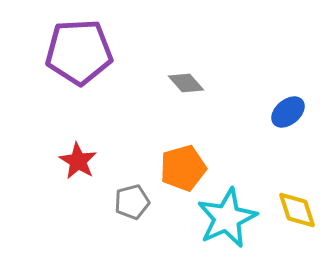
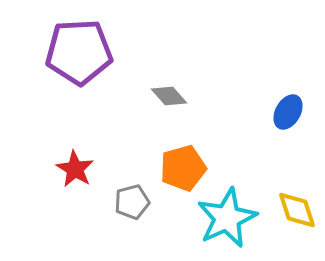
gray diamond: moved 17 px left, 13 px down
blue ellipse: rotated 20 degrees counterclockwise
red star: moved 3 px left, 8 px down
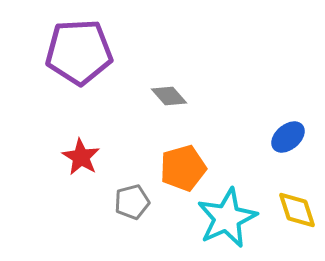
blue ellipse: moved 25 px down; rotated 20 degrees clockwise
red star: moved 6 px right, 12 px up
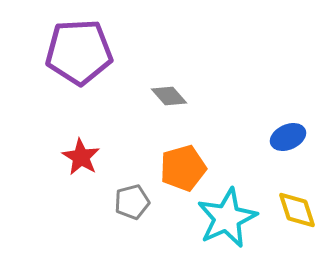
blue ellipse: rotated 16 degrees clockwise
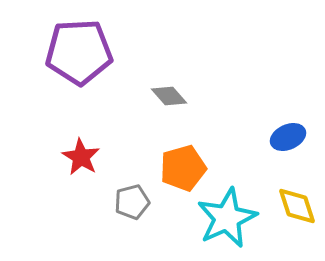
yellow diamond: moved 4 px up
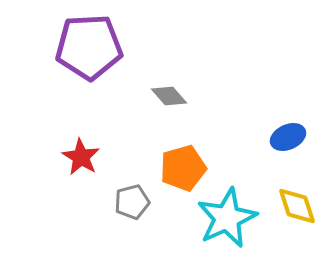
purple pentagon: moved 10 px right, 5 px up
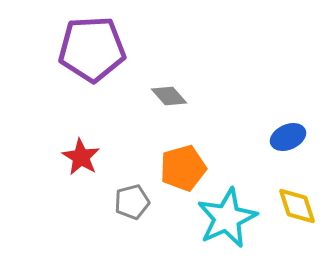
purple pentagon: moved 3 px right, 2 px down
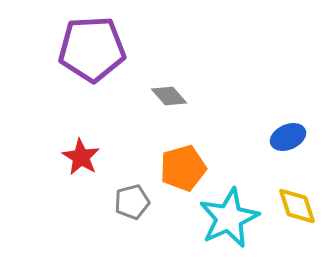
cyan star: moved 2 px right
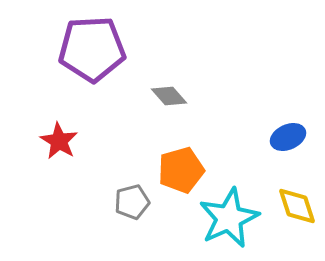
red star: moved 22 px left, 16 px up
orange pentagon: moved 2 px left, 2 px down
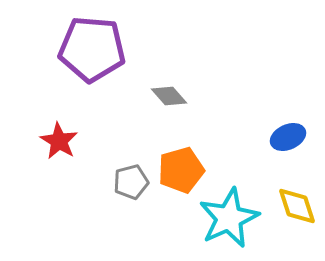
purple pentagon: rotated 8 degrees clockwise
gray pentagon: moved 1 px left, 20 px up
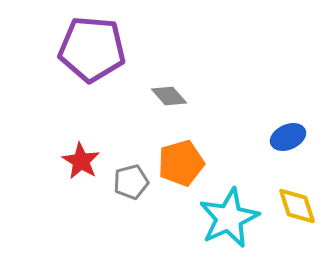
red star: moved 22 px right, 20 px down
orange pentagon: moved 7 px up
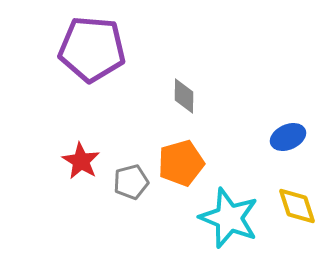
gray diamond: moved 15 px right; rotated 42 degrees clockwise
cyan star: rotated 26 degrees counterclockwise
